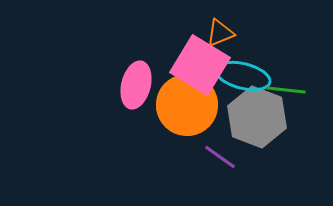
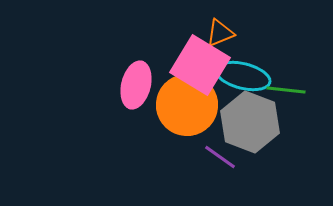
gray hexagon: moved 7 px left, 5 px down
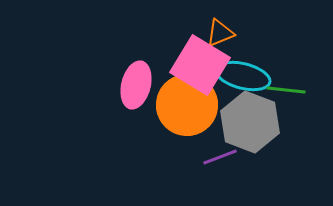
purple line: rotated 56 degrees counterclockwise
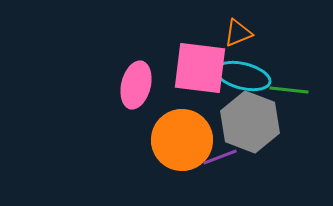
orange triangle: moved 18 px right
pink square: moved 3 px down; rotated 24 degrees counterclockwise
green line: moved 3 px right
orange circle: moved 5 px left, 35 px down
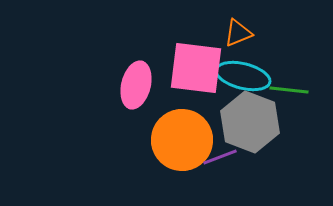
pink square: moved 4 px left
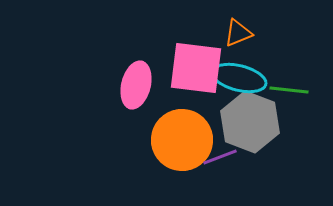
cyan ellipse: moved 4 px left, 2 px down
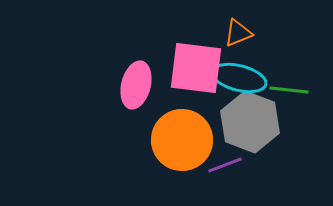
purple line: moved 5 px right, 8 px down
